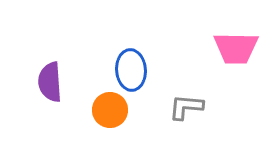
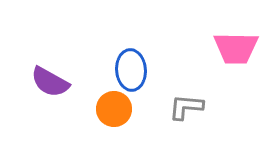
purple semicircle: rotated 57 degrees counterclockwise
orange circle: moved 4 px right, 1 px up
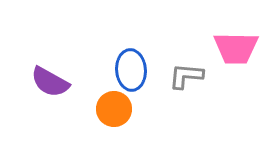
gray L-shape: moved 31 px up
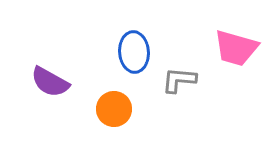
pink trapezoid: rotated 15 degrees clockwise
blue ellipse: moved 3 px right, 18 px up
gray L-shape: moved 7 px left, 4 px down
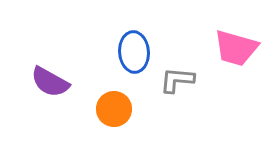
gray L-shape: moved 2 px left
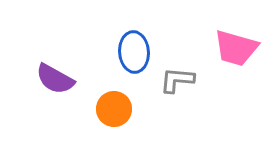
purple semicircle: moved 5 px right, 3 px up
